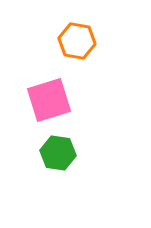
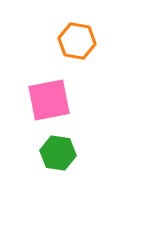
pink square: rotated 6 degrees clockwise
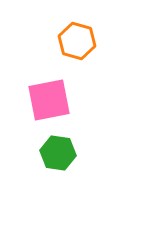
orange hexagon: rotated 6 degrees clockwise
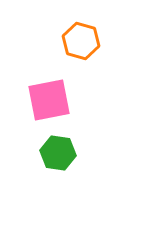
orange hexagon: moved 4 px right
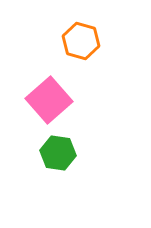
pink square: rotated 30 degrees counterclockwise
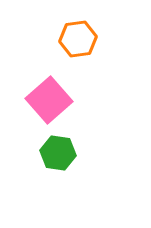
orange hexagon: moved 3 px left, 2 px up; rotated 24 degrees counterclockwise
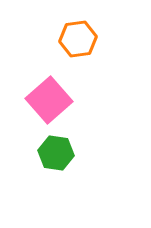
green hexagon: moved 2 px left
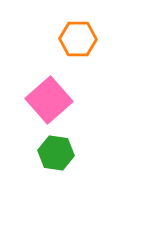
orange hexagon: rotated 9 degrees clockwise
